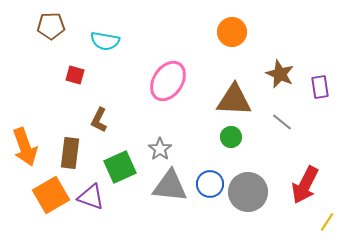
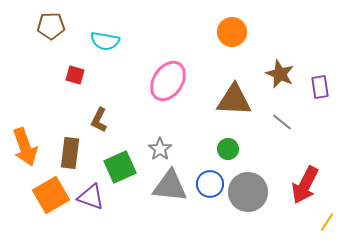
green circle: moved 3 px left, 12 px down
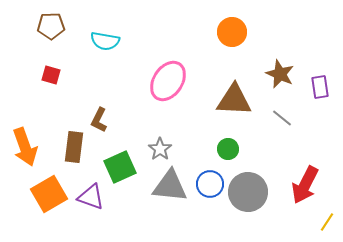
red square: moved 24 px left
gray line: moved 4 px up
brown rectangle: moved 4 px right, 6 px up
orange square: moved 2 px left, 1 px up
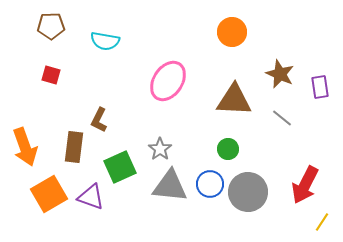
yellow line: moved 5 px left
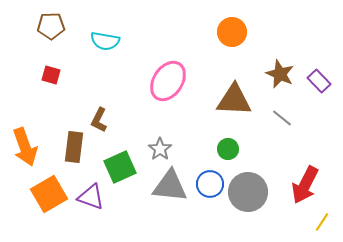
purple rectangle: moved 1 px left, 6 px up; rotated 35 degrees counterclockwise
